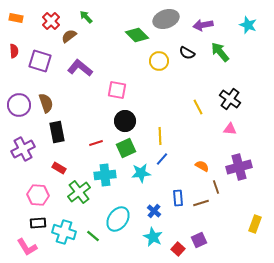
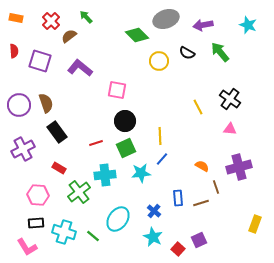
black rectangle at (57, 132): rotated 25 degrees counterclockwise
black rectangle at (38, 223): moved 2 px left
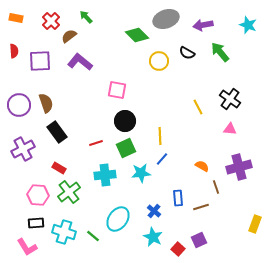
purple square at (40, 61): rotated 20 degrees counterclockwise
purple L-shape at (80, 68): moved 6 px up
green cross at (79, 192): moved 10 px left
brown line at (201, 203): moved 4 px down
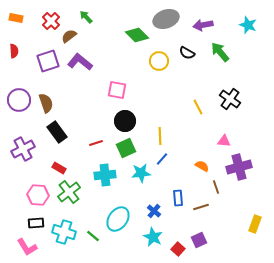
purple square at (40, 61): moved 8 px right; rotated 15 degrees counterclockwise
purple circle at (19, 105): moved 5 px up
pink triangle at (230, 129): moved 6 px left, 12 px down
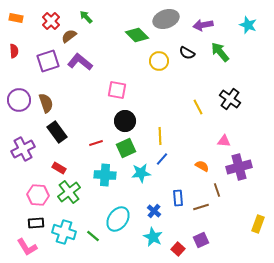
cyan cross at (105, 175): rotated 10 degrees clockwise
brown line at (216, 187): moved 1 px right, 3 px down
yellow rectangle at (255, 224): moved 3 px right
purple square at (199, 240): moved 2 px right
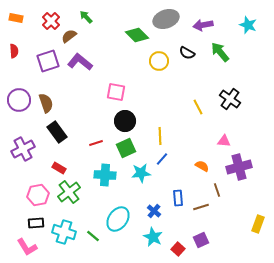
pink square at (117, 90): moved 1 px left, 2 px down
pink hexagon at (38, 195): rotated 15 degrees counterclockwise
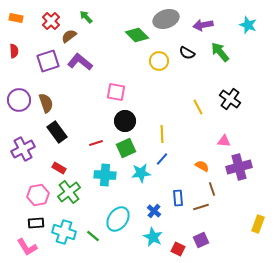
yellow line at (160, 136): moved 2 px right, 2 px up
brown line at (217, 190): moved 5 px left, 1 px up
red square at (178, 249): rotated 16 degrees counterclockwise
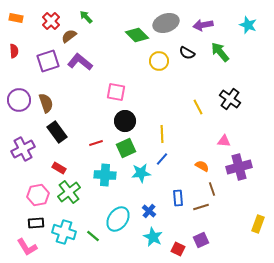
gray ellipse at (166, 19): moved 4 px down
blue cross at (154, 211): moved 5 px left
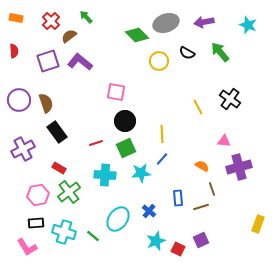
purple arrow at (203, 25): moved 1 px right, 3 px up
cyan star at (153, 237): moved 3 px right, 4 px down; rotated 24 degrees clockwise
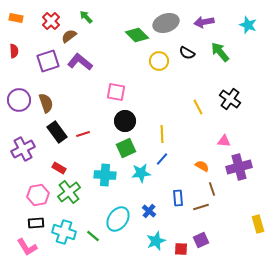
red line at (96, 143): moved 13 px left, 9 px up
yellow rectangle at (258, 224): rotated 36 degrees counterclockwise
red square at (178, 249): moved 3 px right; rotated 24 degrees counterclockwise
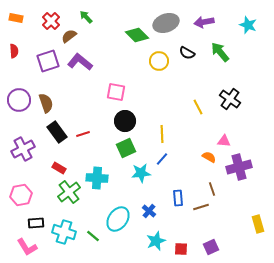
orange semicircle at (202, 166): moved 7 px right, 9 px up
cyan cross at (105, 175): moved 8 px left, 3 px down
pink hexagon at (38, 195): moved 17 px left
purple square at (201, 240): moved 10 px right, 7 px down
